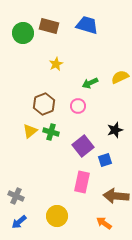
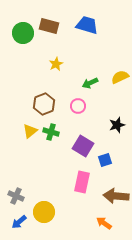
black star: moved 2 px right, 5 px up
purple square: rotated 20 degrees counterclockwise
yellow circle: moved 13 px left, 4 px up
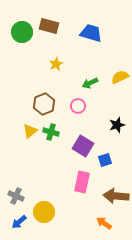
blue trapezoid: moved 4 px right, 8 px down
green circle: moved 1 px left, 1 px up
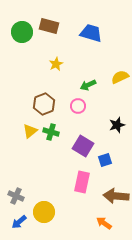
green arrow: moved 2 px left, 2 px down
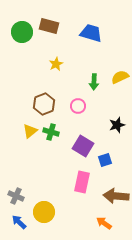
green arrow: moved 6 px right, 3 px up; rotated 63 degrees counterclockwise
blue arrow: rotated 84 degrees clockwise
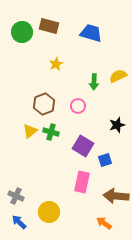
yellow semicircle: moved 2 px left, 1 px up
yellow circle: moved 5 px right
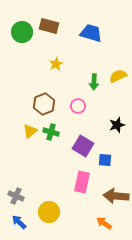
blue square: rotated 24 degrees clockwise
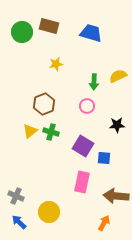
yellow star: rotated 16 degrees clockwise
pink circle: moved 9 px right
black star: rotated 14 degrees clockwise
blue square: moved 1 px left, 2 px up
orange arrow: rotated 84 degrees clockwise
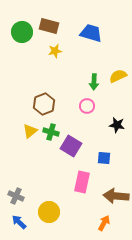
yellow star: moved 1 px left, 13 px up
black star: rotated 14 degrees clockwise
purple square: moved 12 px left
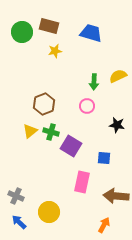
orange arrow: moved 2 px down
